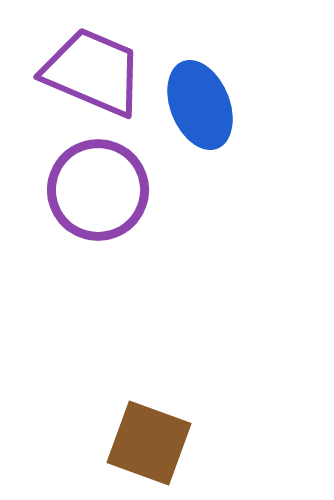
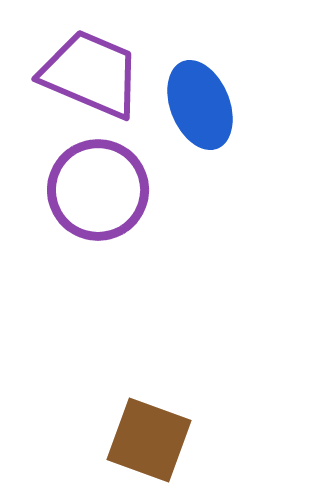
purple trapezoid: moved 2 px left, 2 px down
brown square: moved 3 px up
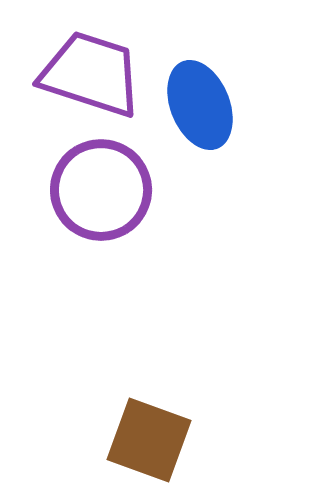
purple trapezoid: rotated 5 degrees counterclockwise
purple circle: moved 3 px right
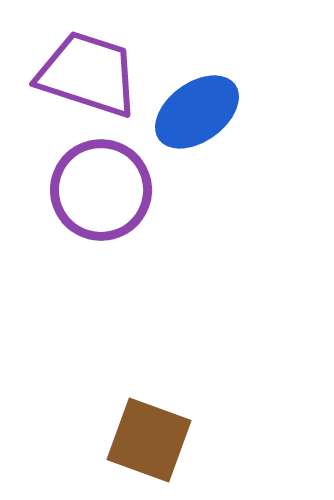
purple trapezoid: moved 3 px left
blue ellipse: moved 3 px left, 7 px down; rotated 76 degrees clockwise
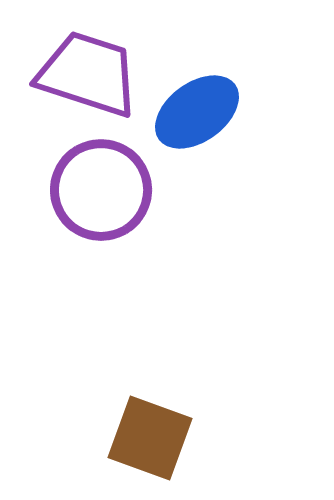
brown square: moved 1 px right, 2 px up
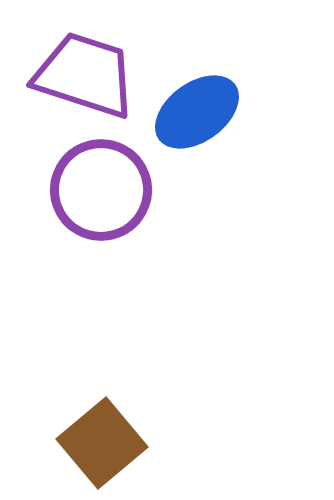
purple trapezoid: moved 3 px left, 1 px down
brown square: moved 48 px left, 5 px down; rotated 30 degrees clockwise
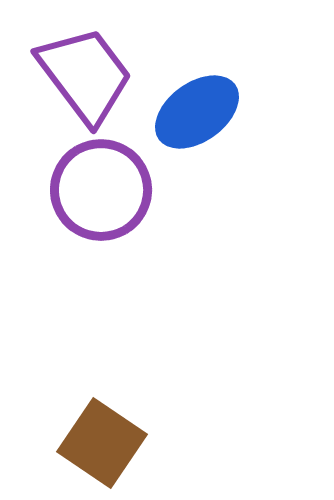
purple trapezoid: rotated 35 degrees clockwise
brown square: rotated 16 degrees counterclockwise
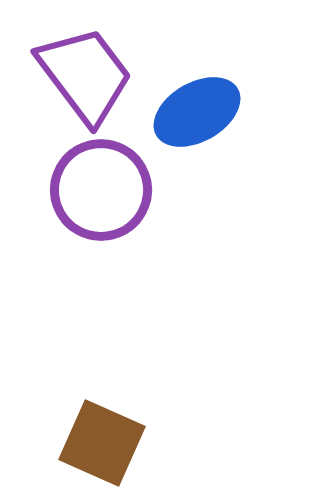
blue ellipse: rotated 6 degrees clockwise
brown square: rotated 10 degrees counterclockwise
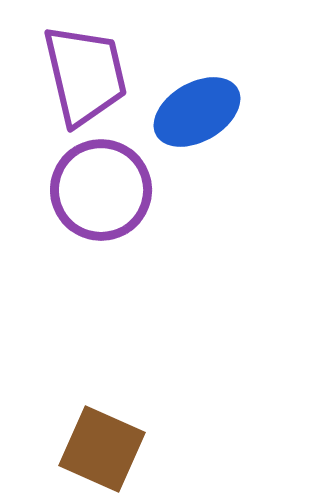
purple trapezoid: rotated 24 degrees clockwise
brown square: moved 6 px down
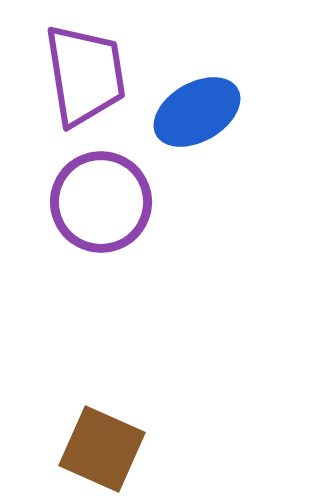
purple trapezoid: rotated 4 degrees clockwise
purple circle: moved 12 px down
